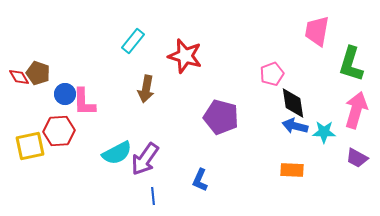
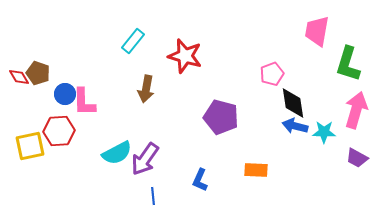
green L-shape: moved 3 px left
orange rectangle: moved 36 px left
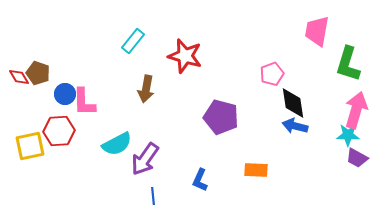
cyan star: moved 24 px right, 3 px down
cyan semicircle: moved 9 px up
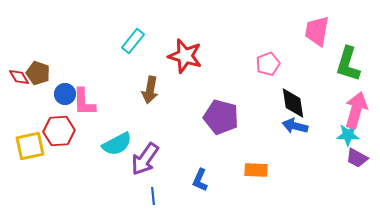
pink pentagon: moved 4 px left, 10 px up
brown arrow: moved 4 px right, 1 px down
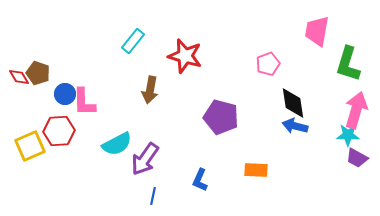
yellow square: rotated 12 degrees counterclockwise
blue line: rotated 18 degrees clockwise
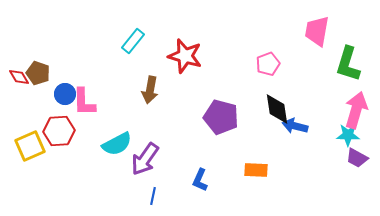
black diamond: moved 16 px left, 6 px down
